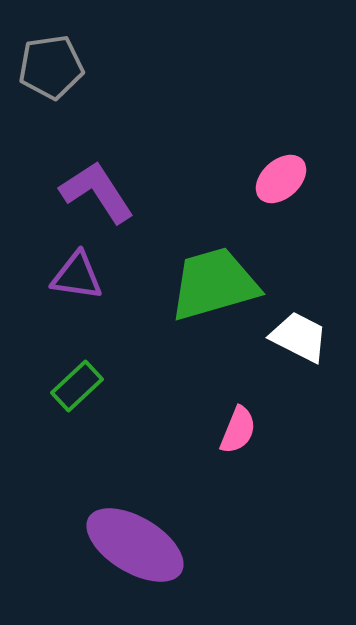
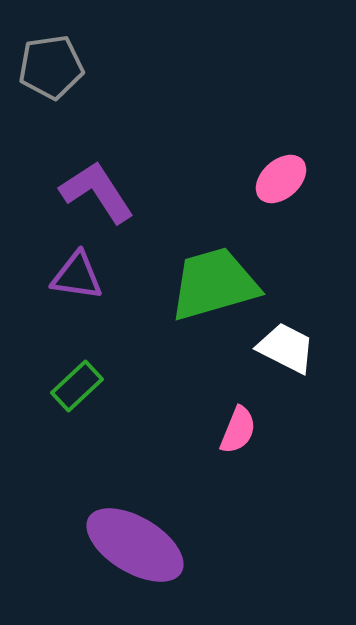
white trapezoid: moved 13 px left, 11 px down
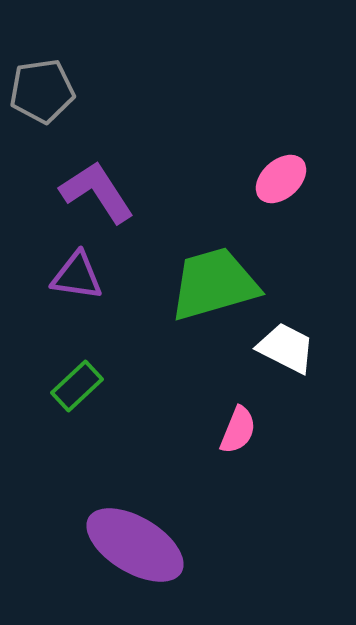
gray pentagon: moved 9 px left, 24 px down
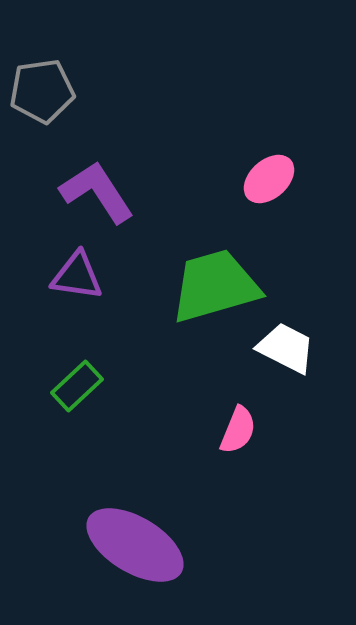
pink ellipse: moved 12 px left
green trapezoid: moved 1 px right, 2 px down
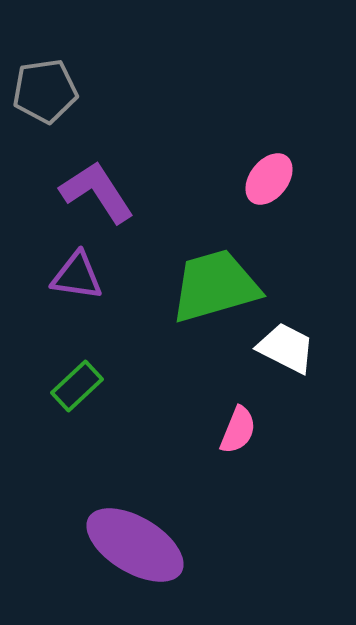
gray pentagon: moved 3 px right
pink ellipse: rotated 10 degrees counterclockwise
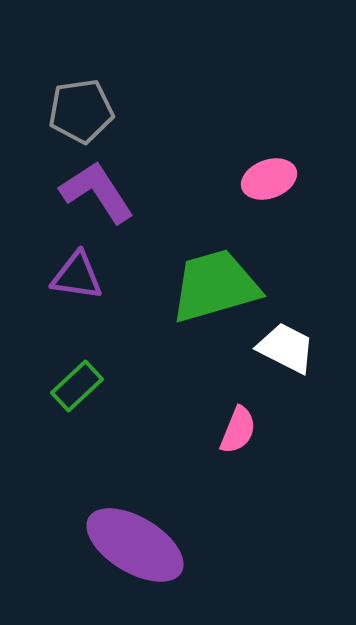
gray pentagon: moved 36 px right, 20 px down
pink ellipse: rotated 32 degrees clockwise
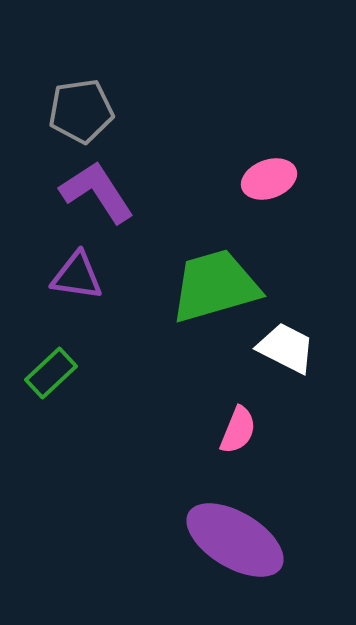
green rectangle: moved 26 px left, 13 px up
purple ellipse: moved 100 px right, 5 px up
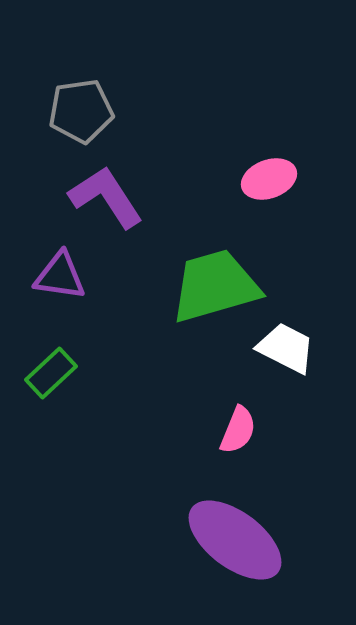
purple L-shape: moved 9 px right, 5 px down
purple triangle: moved 17 px left
purple ellipse: rotated 6 degrees clockwise
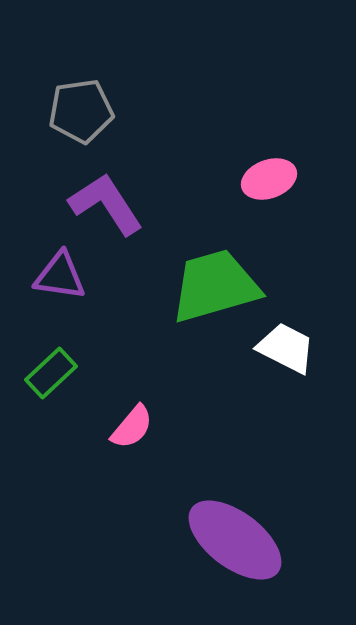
purple L-shape: moved 7 px down
pink semicircle: moved 106 px left, 3 px up; rotated 18 degrees clockwise
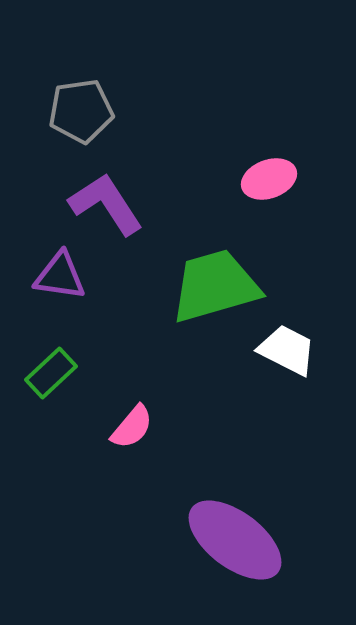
white trapezoid: moved 1 px right, 2 px down
